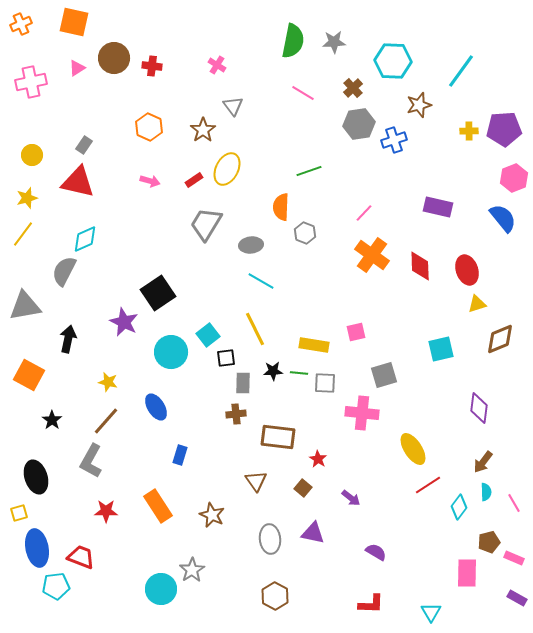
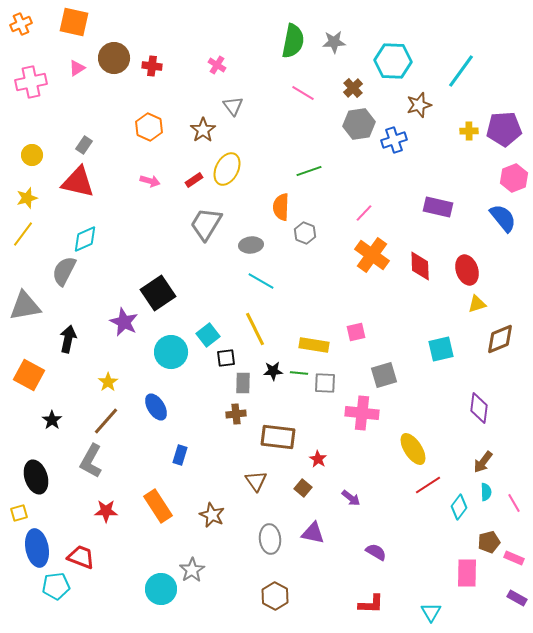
yellow star at (108, 382): rotated 24 degrees clockwise
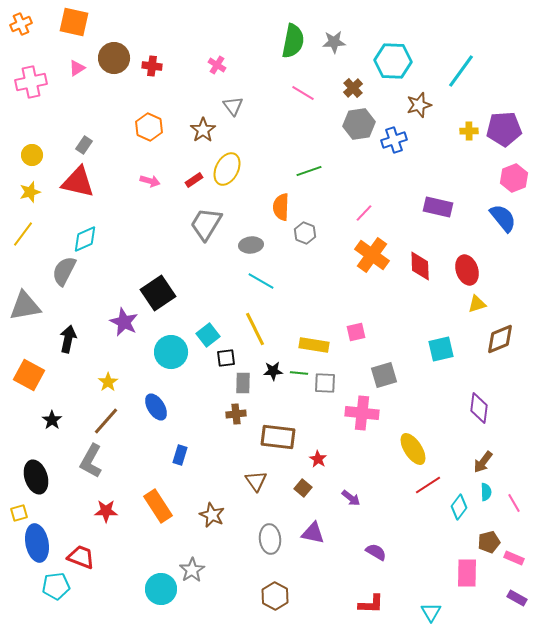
yellow star at (27, 198): moved 3 px right, 6 px up
blue ellipse at (37, 548): moved 5 px up
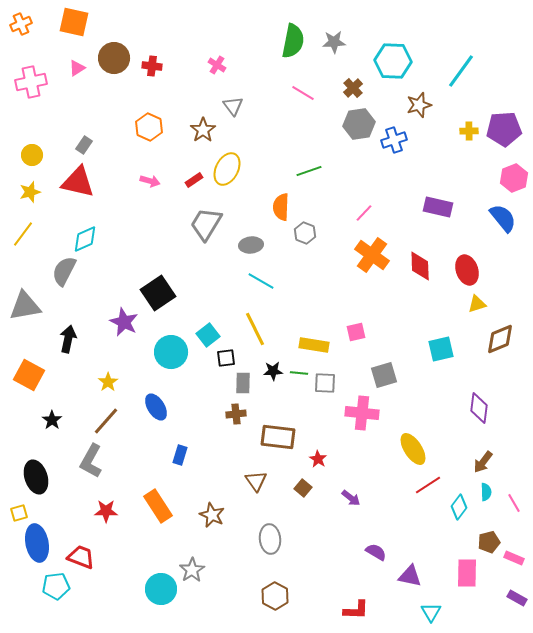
purple triangle at (313, 533): moved 97 px right, 43 px down
red L-shape at (371, 604): moved 15 px left, 6 px down
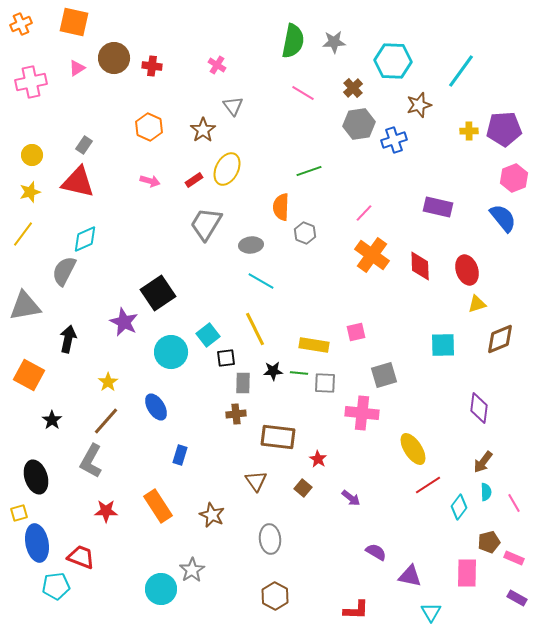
cyan square at (441, 349): moved 2 px right, 4 px up; rotated 12 degrees clockwise
